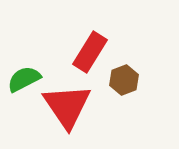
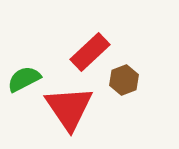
red rectangle: rotated 15 degrees clockwise
red triangle: moved 2 px right, 2 px down
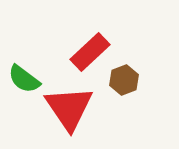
green semicircle: rotated 116 degrees counterclockwise
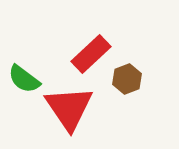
red rectangle: moved 1 px right, 2 px down
brown hexagon: moved 3 px right, 1 px up
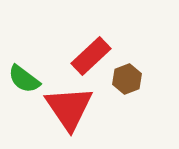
red rectangle: moved 2 px down
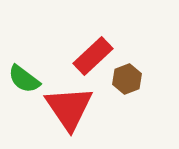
red rectangle: moved 2 px right
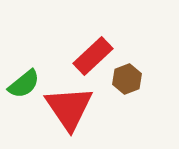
green semicircle: moved 5 px down; rotated 76 degrees counterclockwise
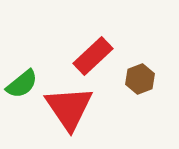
brown hexagon: moved 13 px right
green semicircle: moved 2 px left
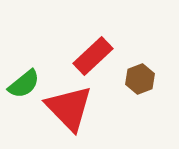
green semicircle: moved 2 px right
red triangle: rotated 10 degrees counterclockwise
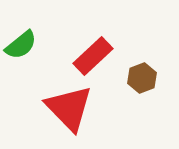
brown hexagon: moved 2 px right, 1 px up
green semicircle: moved 3 px left, 39 px up
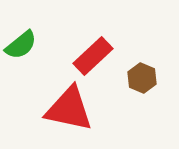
brown hexagon: rotated 16 degrees counterclockwise
red triangle: moved 1 px down; rotated 34 degrees counterclockwise
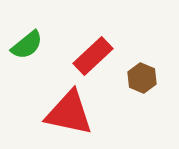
green semicircle: moved 6 px right
red triangle: moved 4 px down
